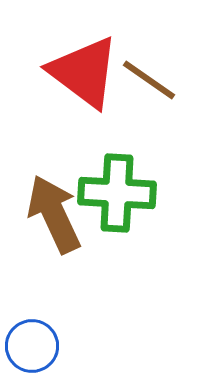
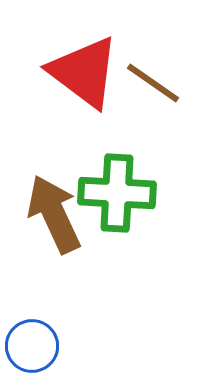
brown line: moved 4 px right, 3 px down
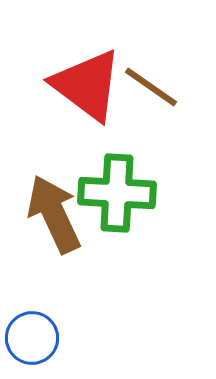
red triangle: moved 3 px right, 13 px down
brown line: moved 2 px left, 4 px down
blue circle: moved 8 px up
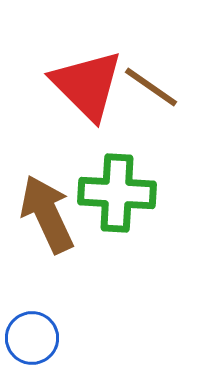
red triangle: rotated 8 degrees clockwise
brown arrow: moved 7 px left
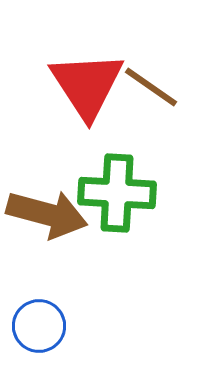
red triangle: rotated 12 degrees clockwise
brown arrow: rotated 130 degrees clockwise
blue circle: moved 7 px right, 12 px up
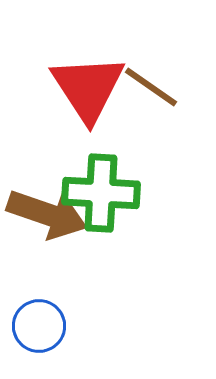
red triangle: moved 1 px right, 3 px down
green cross: moved 16 px left
brown arrow: rotated 4 degrees clockwise
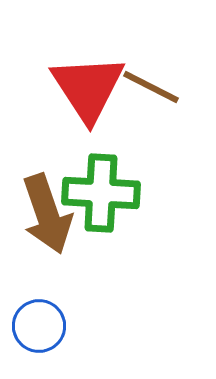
brown line: rotated 8 degrees counterclockwise
brown arrow: rotated 52 degrees clockwise
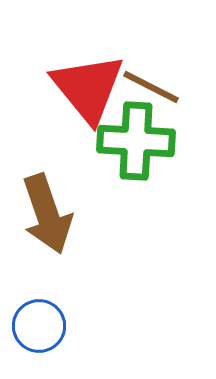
red triangle: rotated 6 degrees counterclockwise
green cross: moved 35 px right, 52 px up
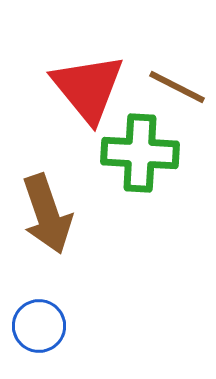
brown line: moved 26 px right
green cross: moved 4 px right, 12 px down
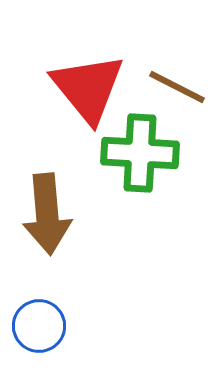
brown arrow: rotated 14 degrees clockwise
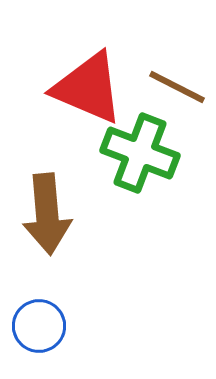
red triangle: rotated 28 degrees counterclockwise
green cross: rotated 18 degrees clockwise
